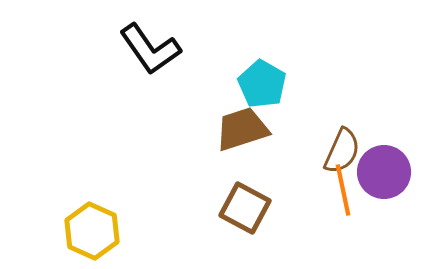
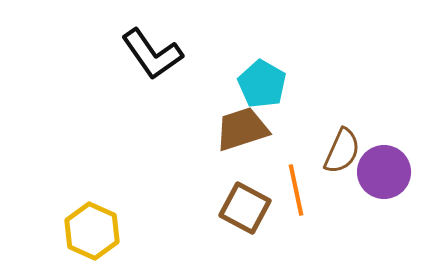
black L-shape: moved 2 px right, 5 px down
orange line: moved 47 px left
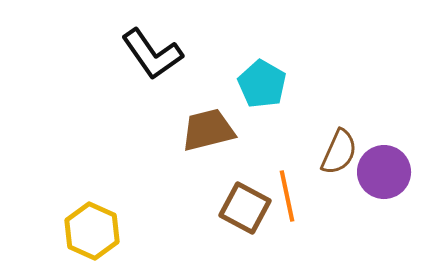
brown trapezoid: moved 34 px left, 1 px down; rotated 4 degrees clockwise
brown semicircle: moved 3 px left, 1 px down
orange line: moved 9 px left, 6 px down
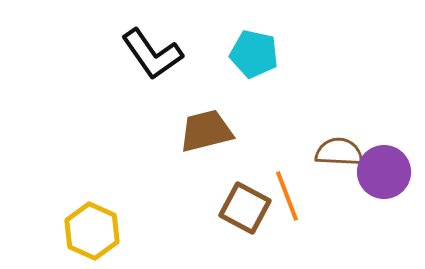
cyan pentagon: moved 8 px left, 30 px up; rotated 18 degrees counterclockwise
brown trapezoid: moved 2 px left, 1 px down
brown semicircle: rotated 111 degrees counterclockwise
orange line: rotated 9 degrees counterclockwise
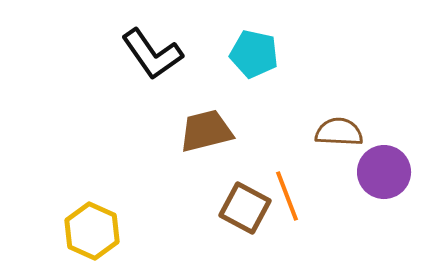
brown semicircle: moved 20 px up
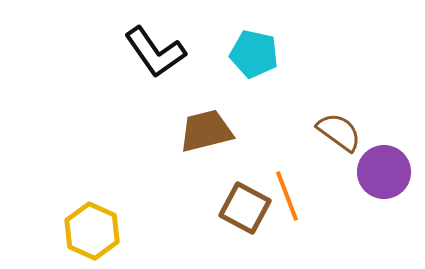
black L-shape: moved 3 px right, 2 px up
brown semicircle: rotated 33 degrees clockwise
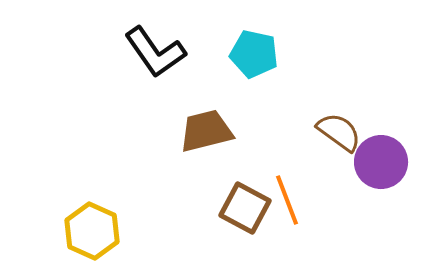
purple circle: moved 3 px left, 10 px up
orange line: moved 4 px down
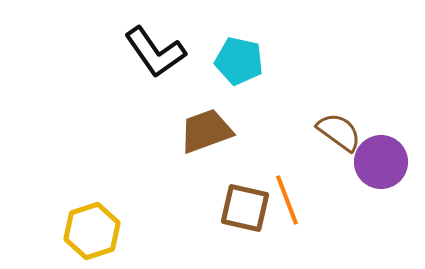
cyan pentagon: moved 15 px left, 7 px down
brown trapezoid: rotated 6 degrees counterclockwise
brown square: rotated 15 degrees counterclockwise
yellow hexagon: rotated 18 degrees clockwise
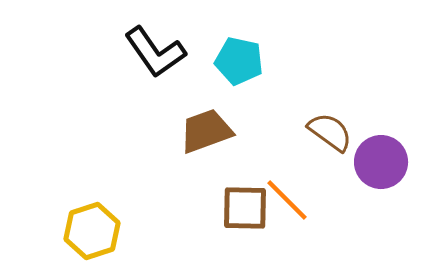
brown semicircle: moved 9 px left
orange line: rotated 24 degrees counterclockwise
brown square: rotated 12 degrees counterclockwise
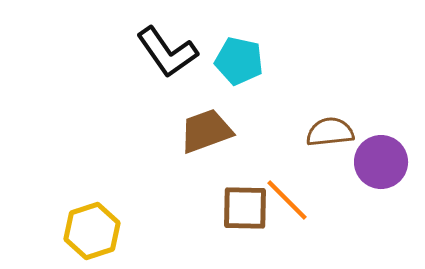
black L-shape: moved 12 px right
brown semicircle: rotated 42 degrees counterclockwise
